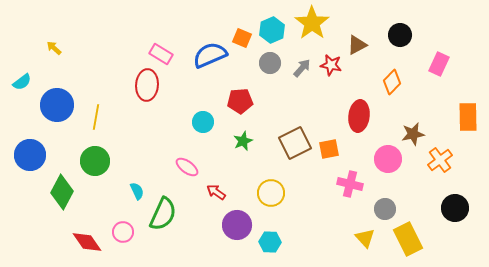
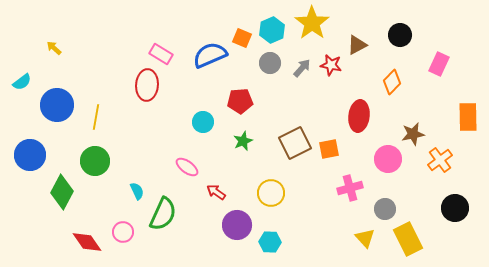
pink cross at (350, 184): moved 4 px down; rotated 30 degrees counterclockwise
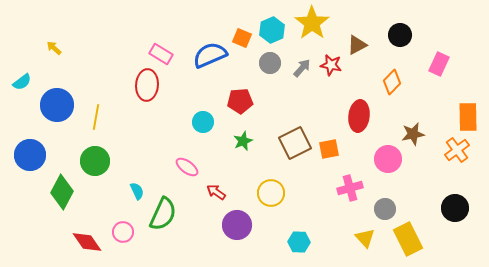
orange cross at (440, 160): moved 17 px right, 10 px up
cyan hexagon at (270, 242): moved 29 px right
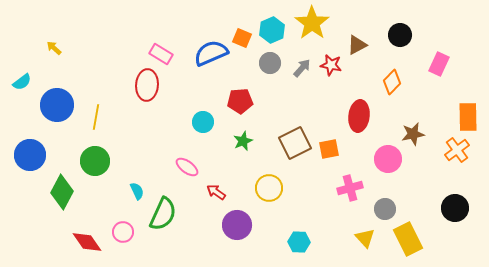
blue semicircle at (210, 55): moved 1 px right, 2 px up
yellow circle at (271, 193): moved 2 px left, 5 px up
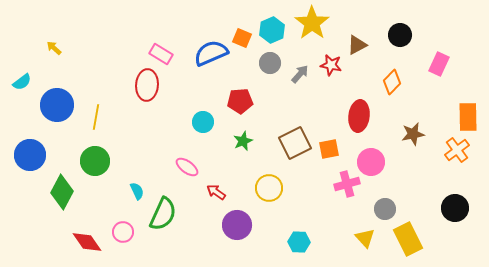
gray arrow at (302, 68): moved 2 px left, 6 px down
pink circle at (388, 159): moved 17 px left, 3 px down
pink cross at (350, 188): moved 3 px left, 4 px up
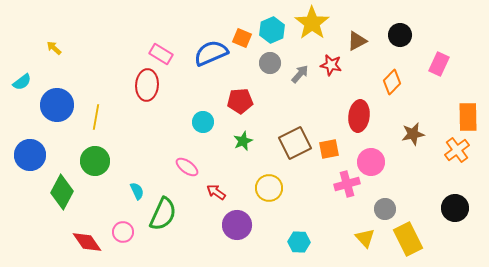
brown triangle at (357, 45): moved 4 px up
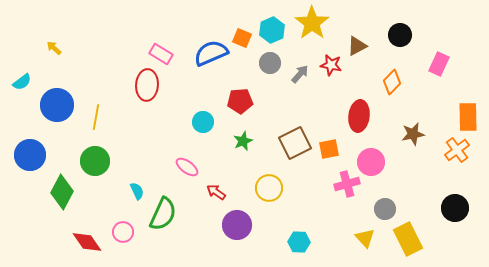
brown triangle at (357, 41): moved 5 px down
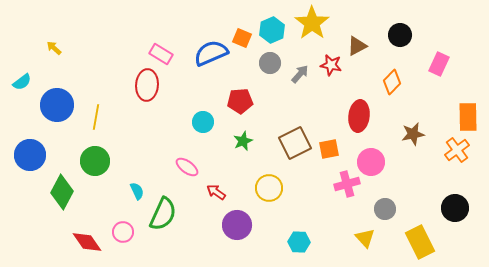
yellow rectangle at (408, 239): moved 12 px right, 3 px down
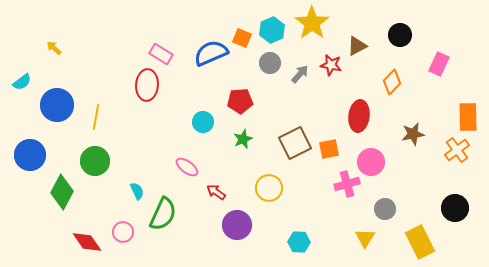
green star at (243, 141): moved 2 px up
yellow triangle at (365, 238): rotated 15 degrees clockwise
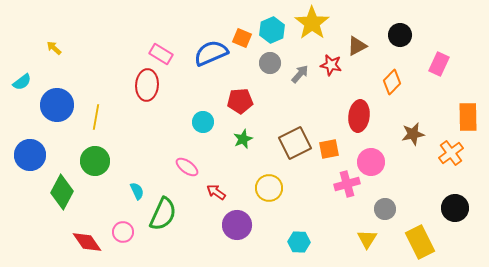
orange cross at (457, 150): moved 6 px left, 3 px down
yellow triangle at (365, 238): moved 2 px right, 1 px down
